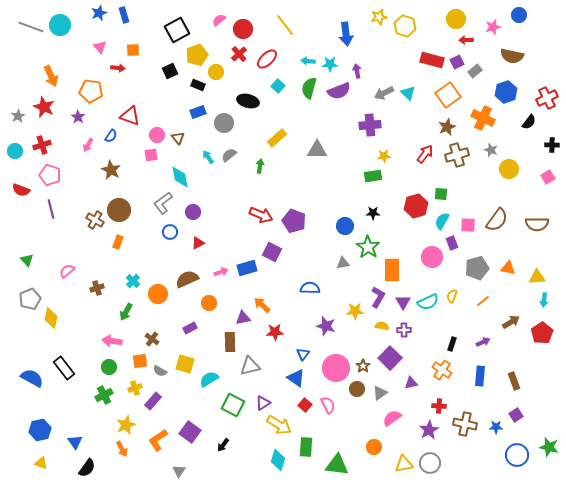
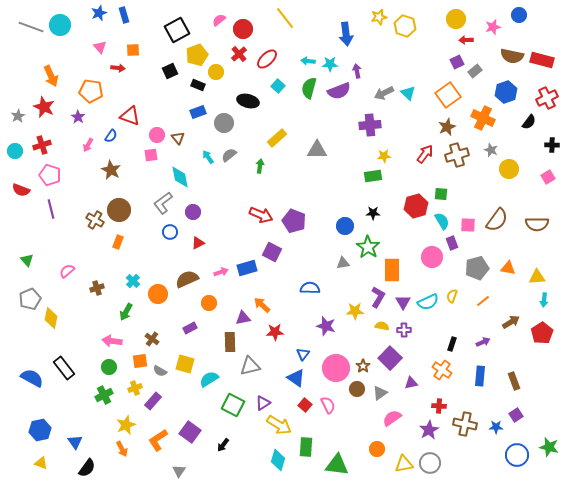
yellow line at (285, 25): moved 7 px up
red rectangle at (432, 60): moved 110 px right
cyan semicircle at (442, 221): rotated 120 degrees clockwise
orange circle at (374, 447): moved 3 px right, 2 px down
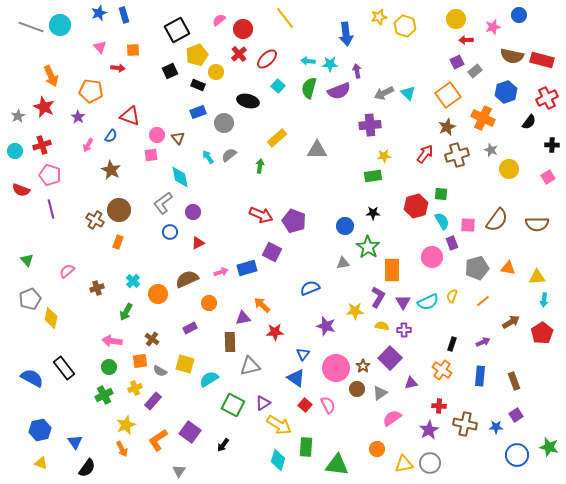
blue semicircle at (310, 288): rotated 24 degrees counterclockwise
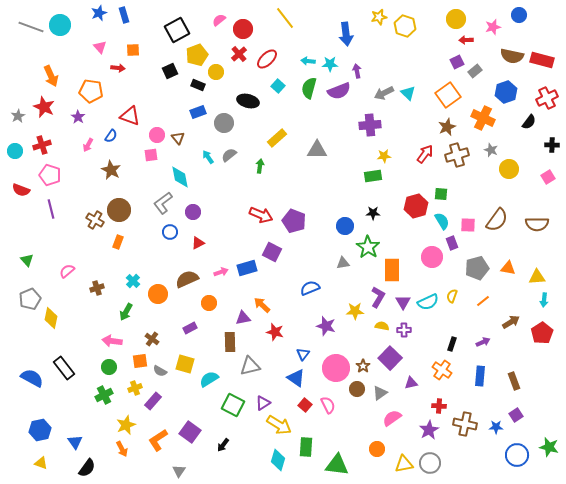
red star at (275, 332): rotated 18 degrees clockwise
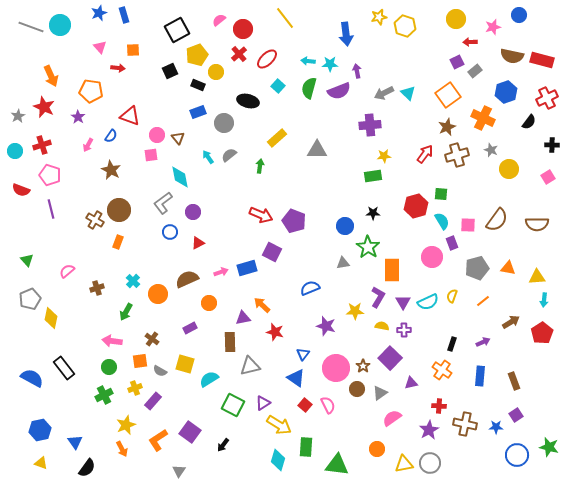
red arrow at (466, 40): moved 4 px right, 2 px down
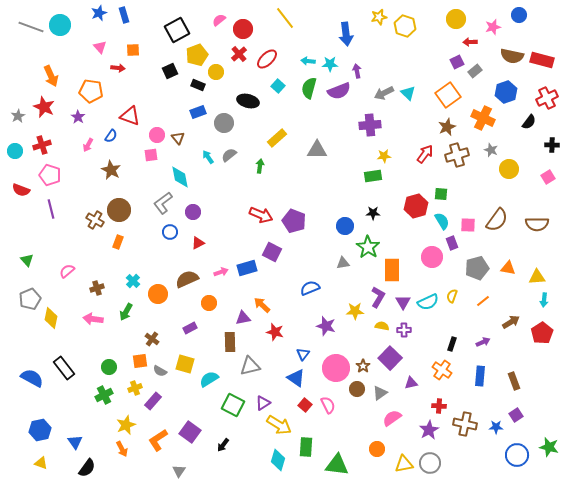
pink arrow at (112, 341): moved 19 px left, 22 px up
